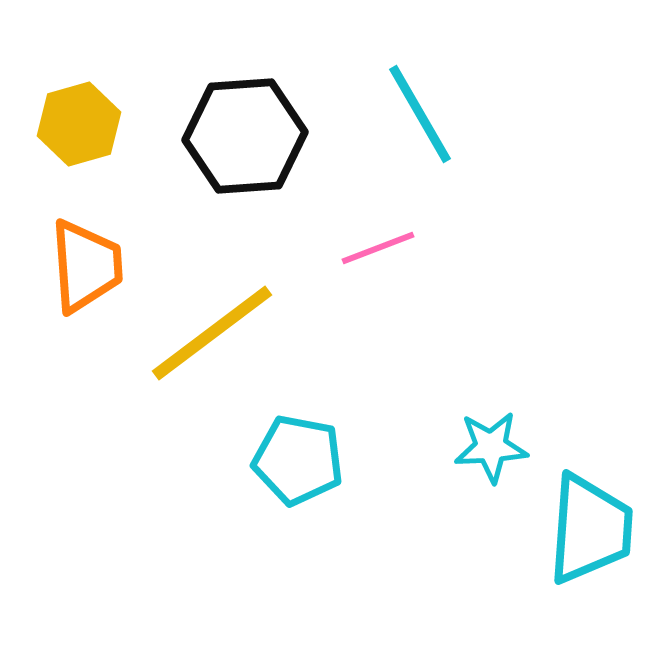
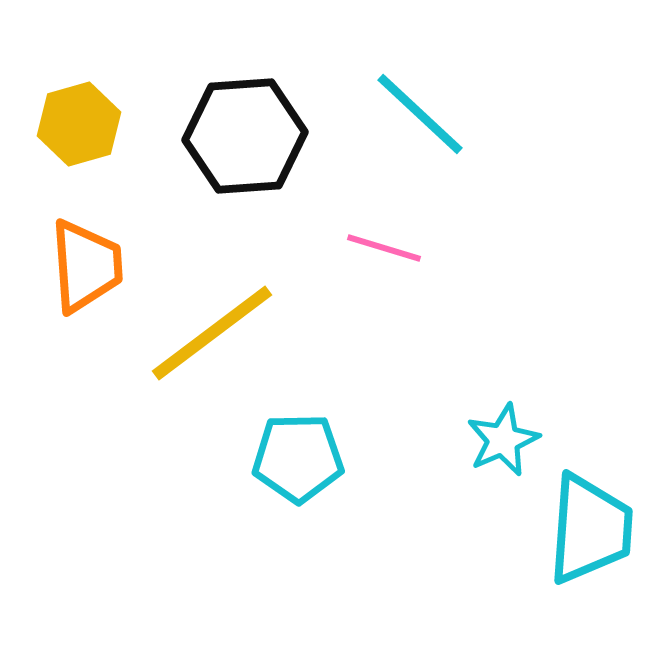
cyan line: rotated 17 degrees counterclockwise
pink line: moved 6 px right; rotated 38 degrees clockwise
cyan star: moved 12 px right, 7 px up; rotated 20 degrees counterclockwise
cyan pentagon: moved 2 px up; rotated 12 degrees counterclockwise
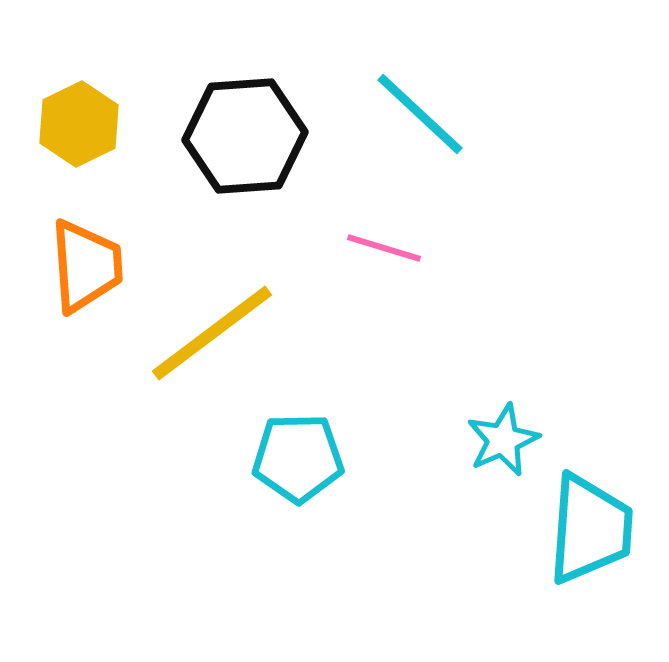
yellow hexagon: rotated 10 degrees counterclockwise
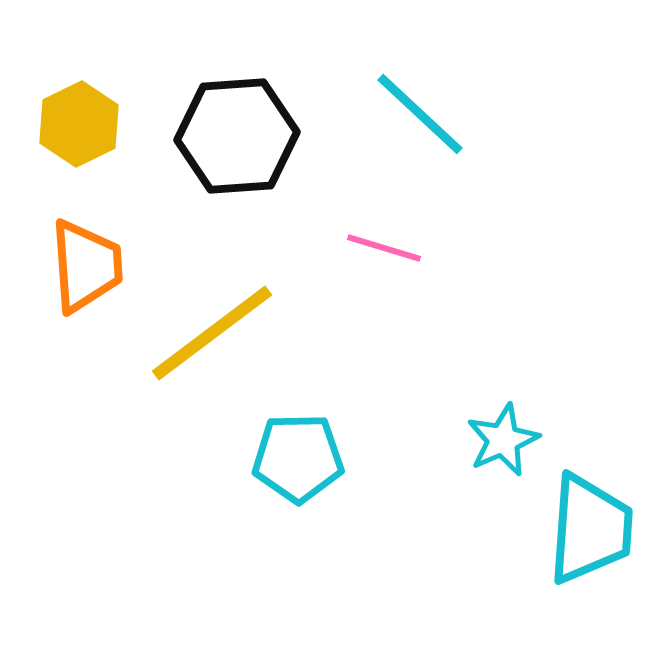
black hexagon: moved 8 px left
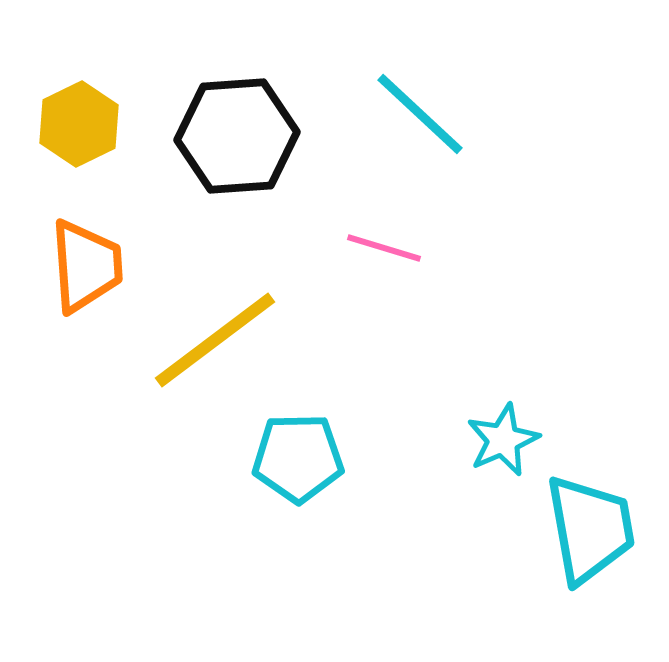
yellow line: moved 3 px right, 7 px down
cyan trapezoid: rotated 14 degrees counterclockwise
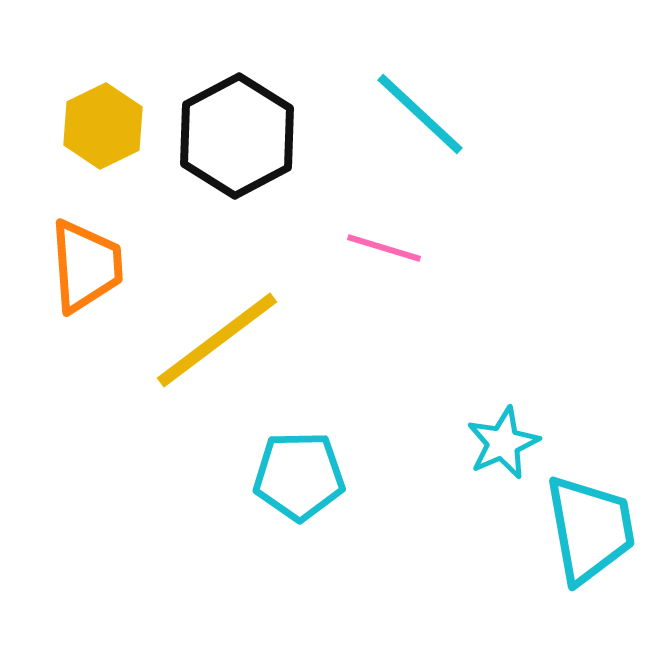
yellow hexagon: moved 24 px right, 2 px down
black hexagon: rotated 24 degrees counterclockwise
yellow line: moved 2 px right
cyan star: moved 3 px down
cyan pentagon: moved 1 px right, 18 px down
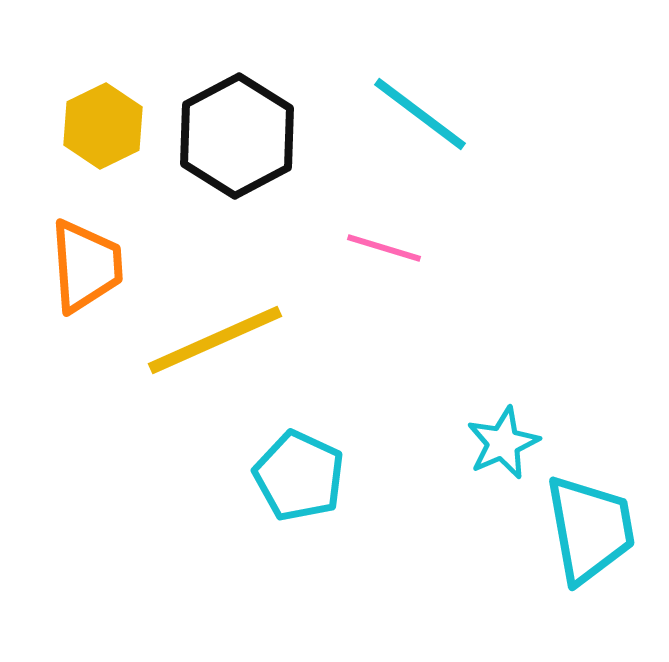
cyan line: rotated 6 degrees counterclockwise
yellow line: moved 2 px left; rotated 13 degrees clockwise
cyan pentagon: rotated 26 degrees clockwise
